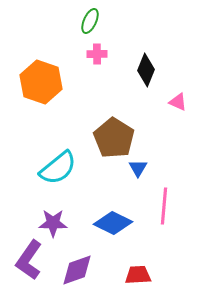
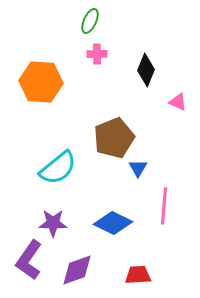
orange hexagon: rotated 15 degrees counterclockwise
brown pentagon: rotated 18 degrees clockwise
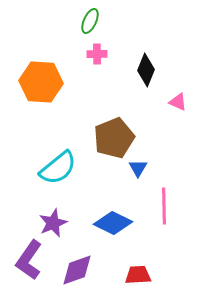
pink line: rotated 6 degrees counterclockwise
purple star: rotated 24 degrees counterclockwise
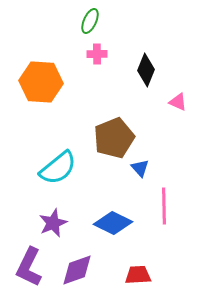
blue triangle: moved 2 px right; rotated 12 degrees counterclockwise
purple L-shape: moved 7 px down; rotated 9 degrees counterclockwise
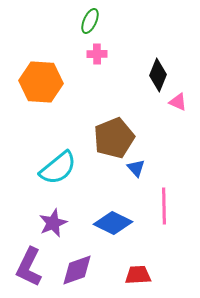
black diamond: moved 12 px right, 5 px down
blue triangle: moved 4 px left
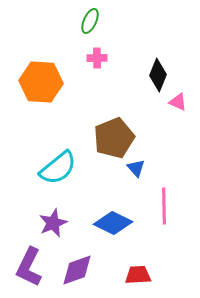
pink cross: moved 4 px down
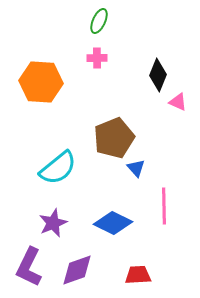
green ellipse: moved 9 px right
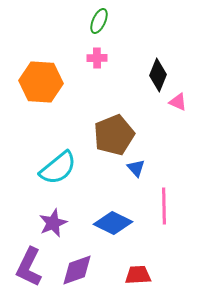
brown pentagon: moved 3 px up
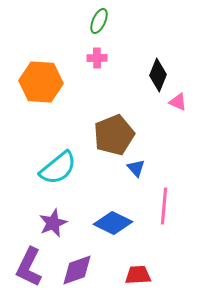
pink line: rotated 6 degrees clockwise
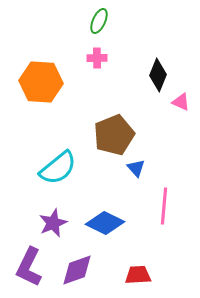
pink triangle: moved 3 px right
blue diamond: moved 8 px left
